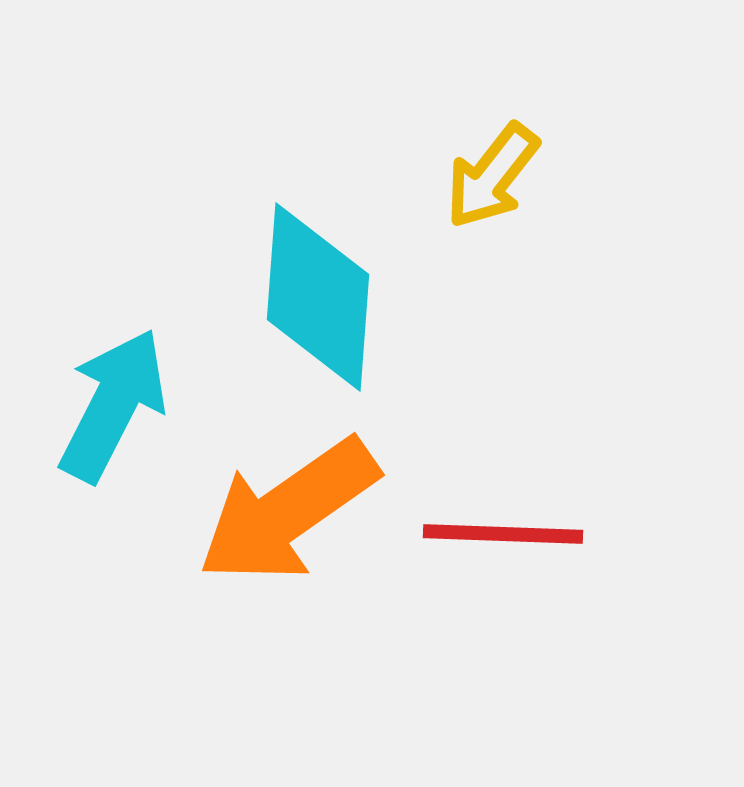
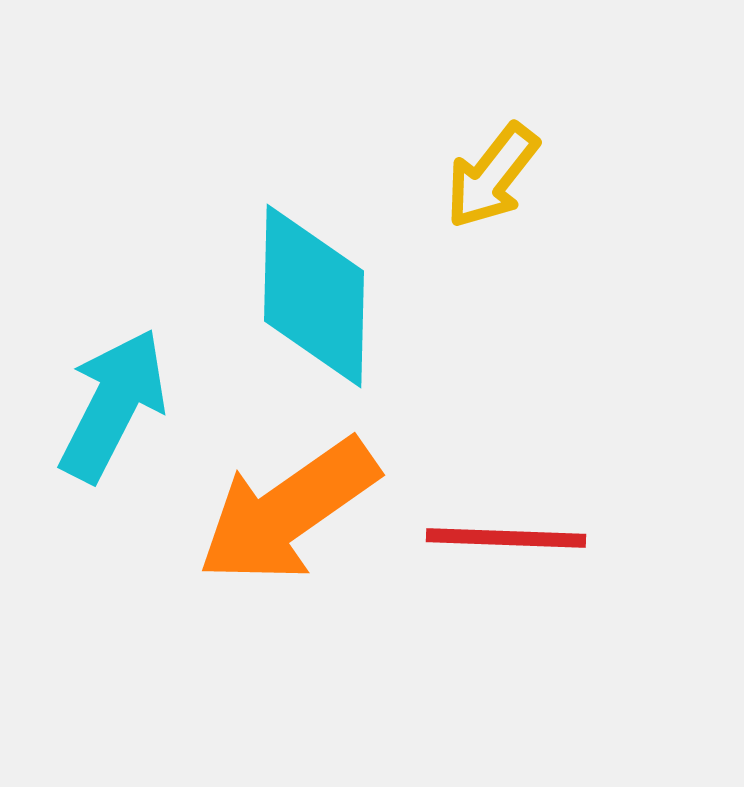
cyan diamond: moved 4 px left, 1 px up; rotated 3 degrees counterclockwise
red line: moved 3 px right, 4 px down
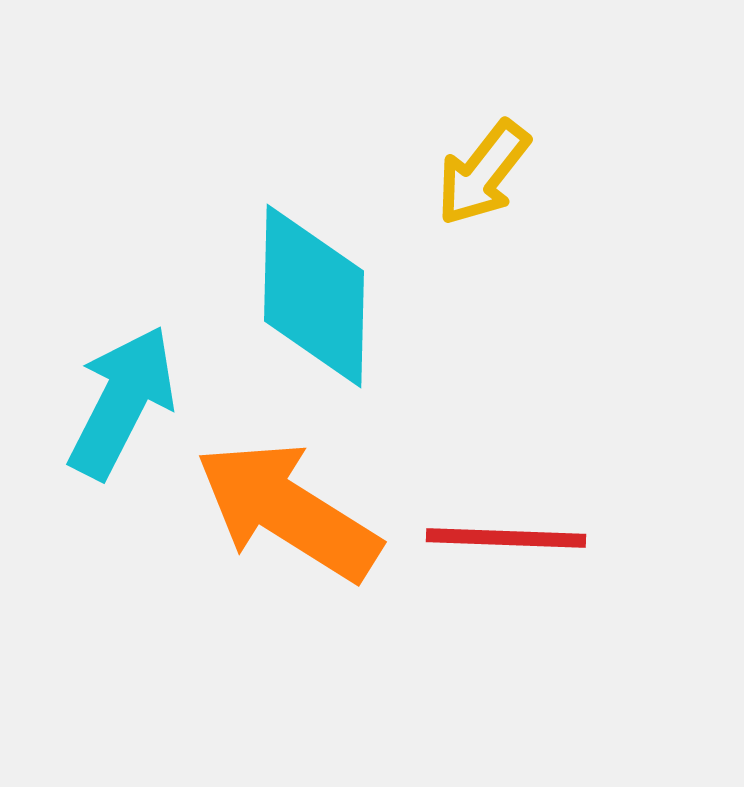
yellow arrow: moved 9 px left, 3 px up
cyan arrow: moved 9 px right, 3 px up
orange arrow: rotated 67 degrees clockwise
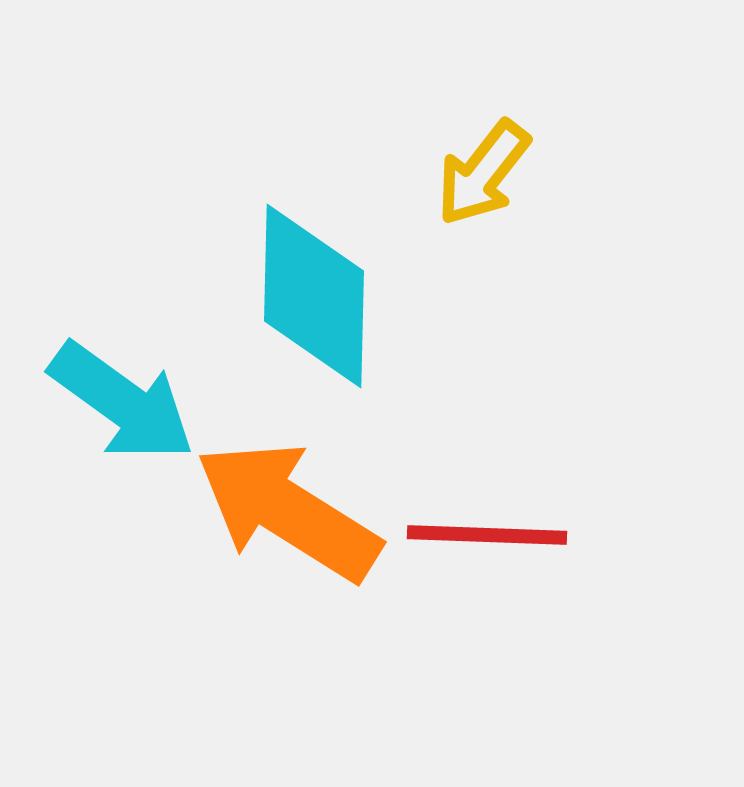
cyan arrow: rotated 99 degrees clockwise
red line: moved 19 px left, 3 px up
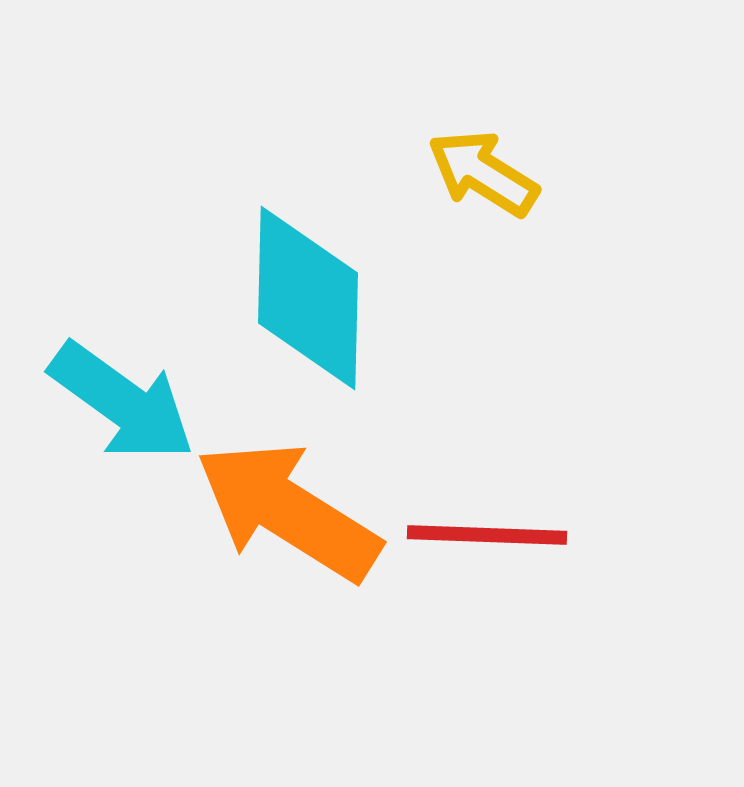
yellow arrow: rotated 84 degrees clockwise
cyan diamond: moved 6 px left, 2 px down
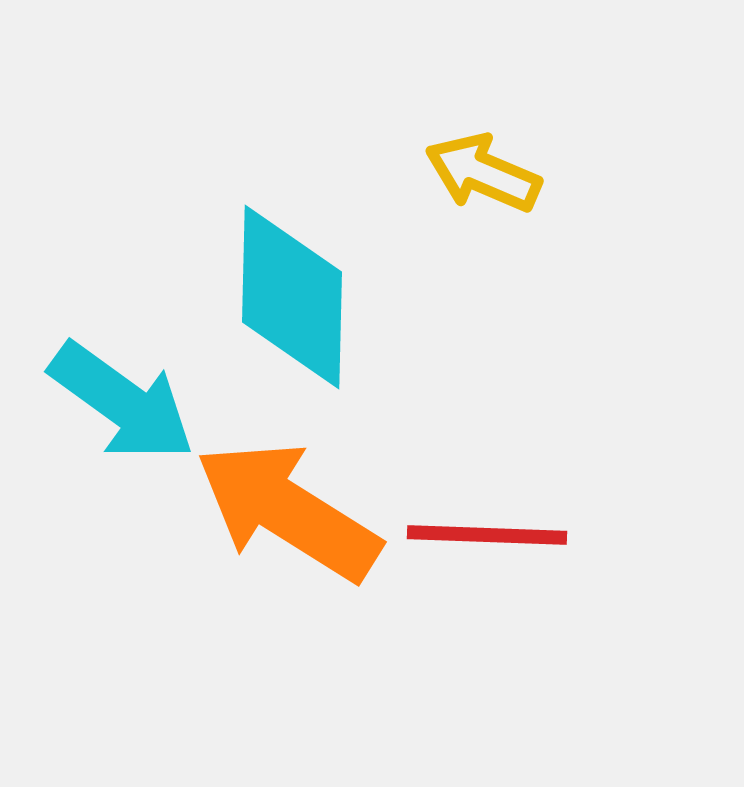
yellow arrow: rotated 9 degrees counterclockwise
cyan diamond: moved 16 px left, 1 px up
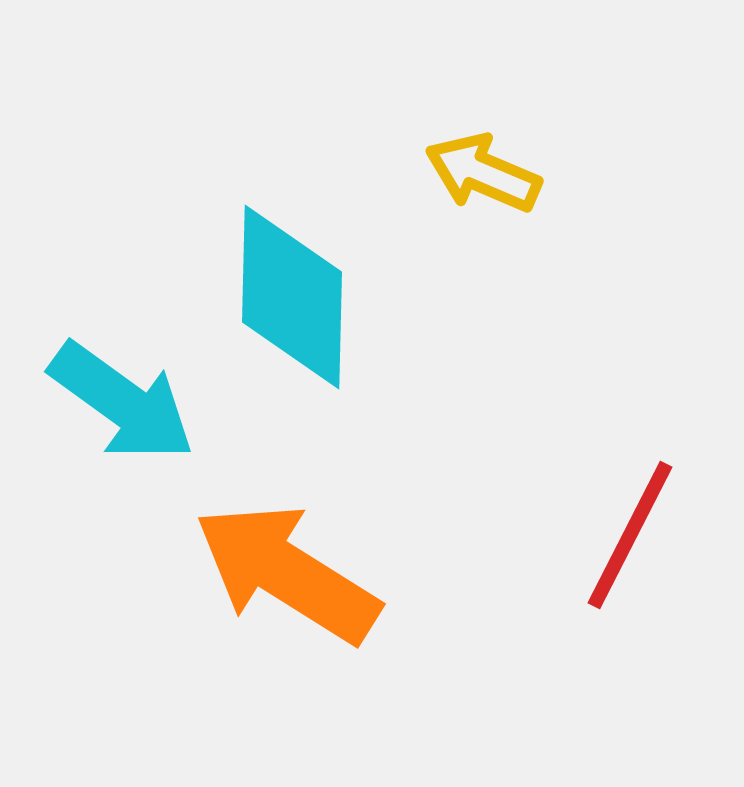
orange arrow: moved 1 px left, 62 px down
red line: moved 143 px right; rotated 65 degrees counterclockwise
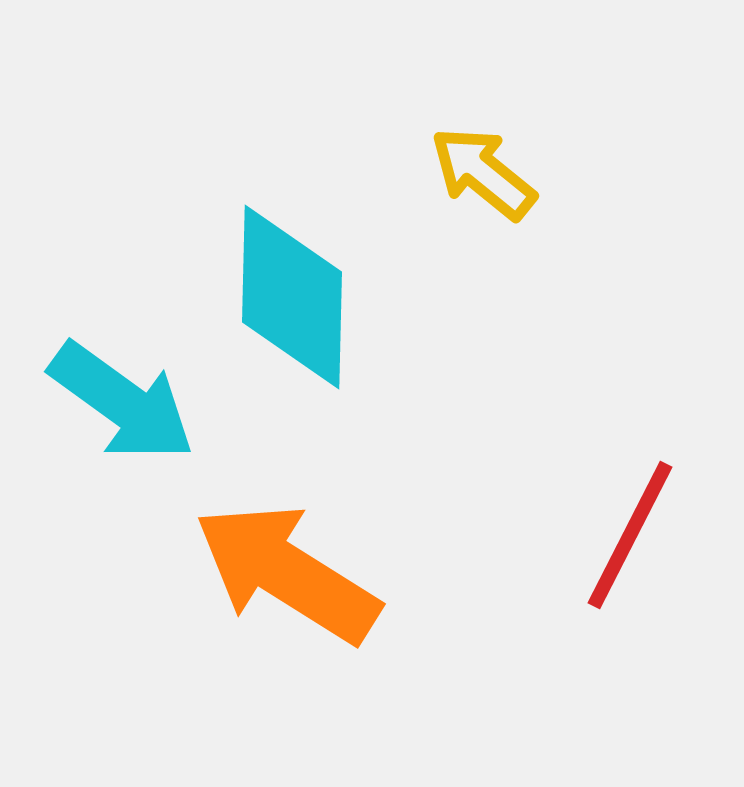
yellow arrow: rotated 16 degrees clockwise
